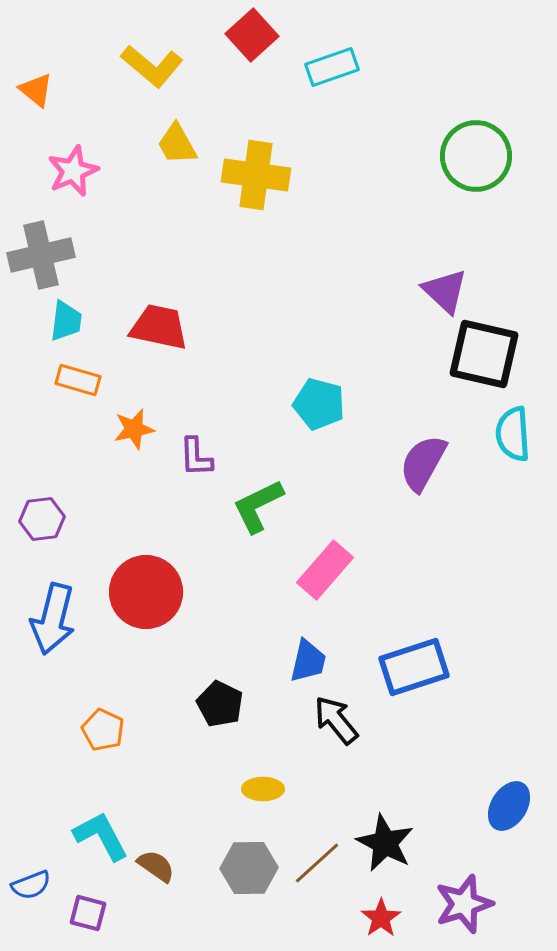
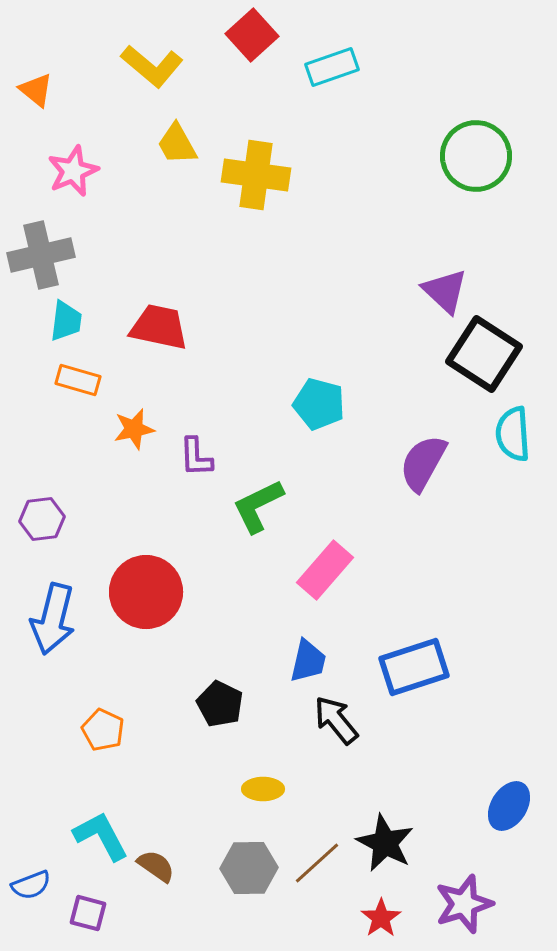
black square: rotated 20 degrees clockwise
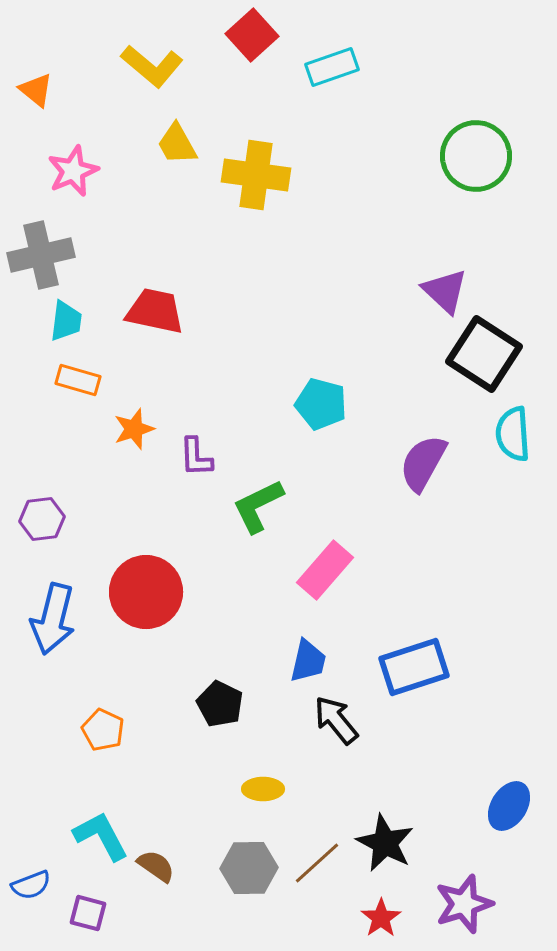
red trapezoid: moved 4 px left, 16 px up
cyan pentagon: moved 2 px right
orange star: rotated 6 degrees counterclockwise
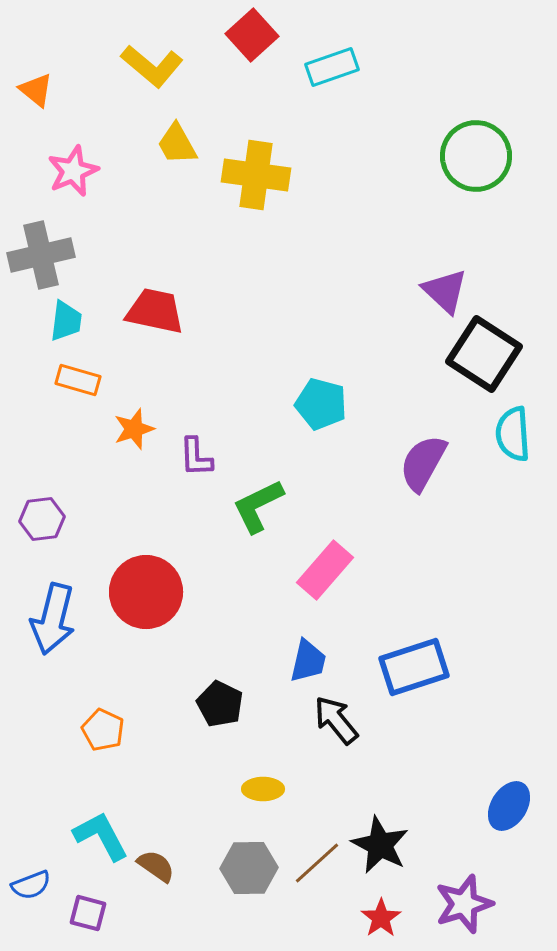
black star: moved 5 px left, 2 px down
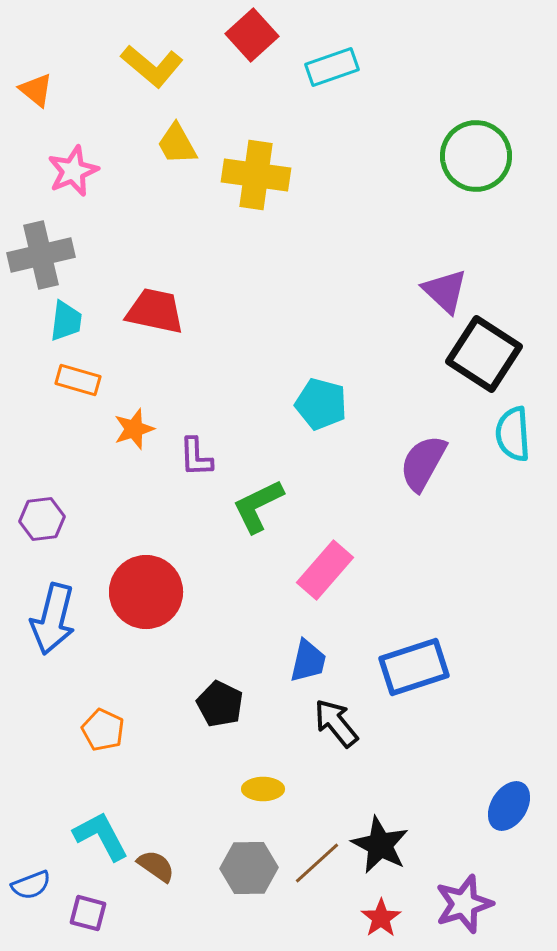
black arrow: moved 3 px down
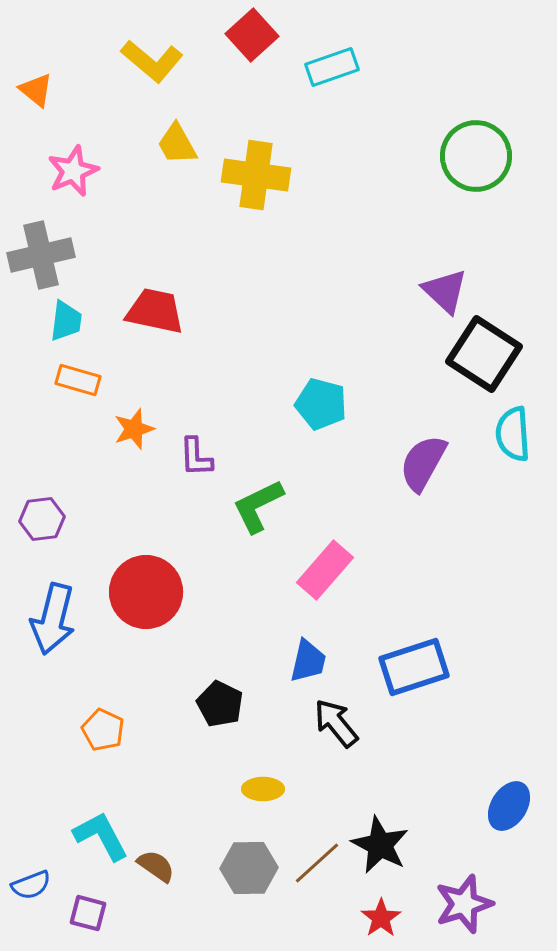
yellow L-shape: moved 5 px up
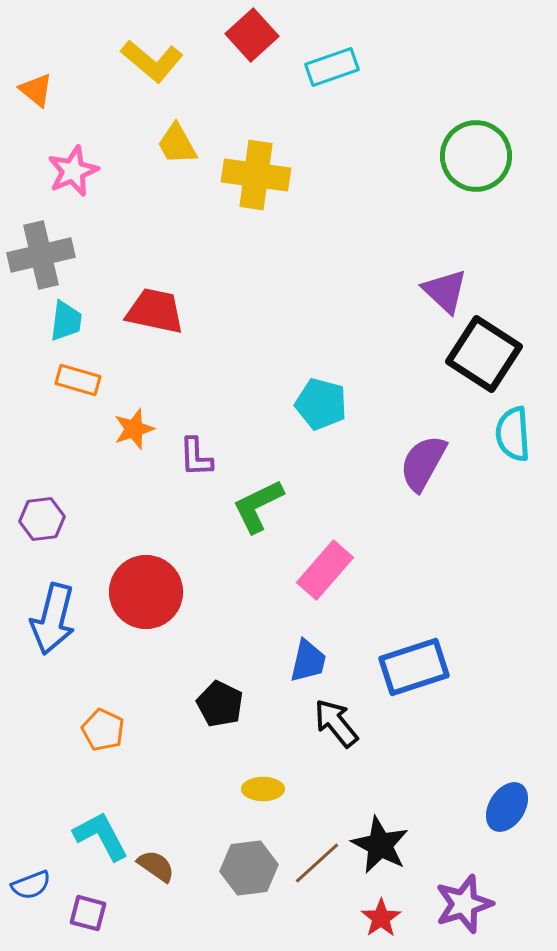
blue ellipse: moved 2 px left, 1 px down
gray hexagon: rotated 6 degrees counterclockwise
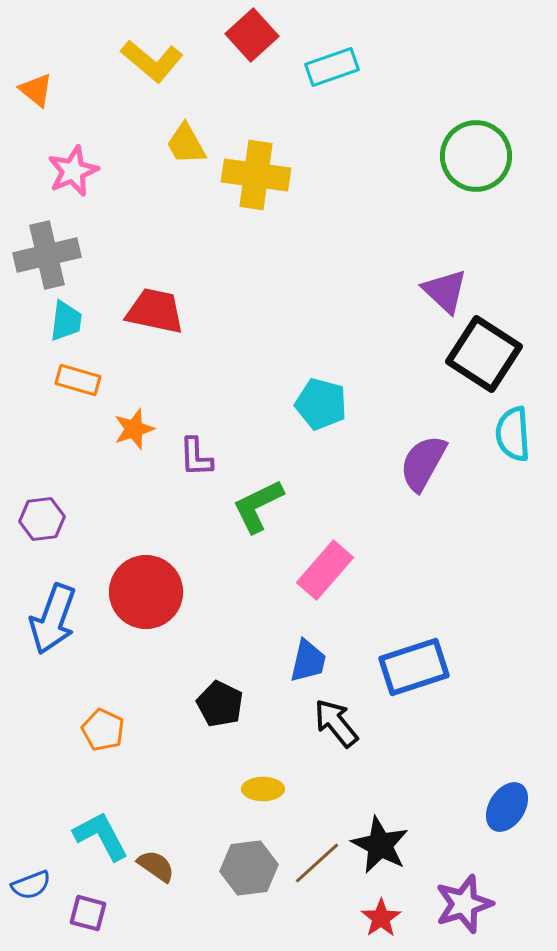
yellow trapezoid: moved 9 px right
gray cross: moved 6 px right
blue arrow: rotated 6 degrees clockwise
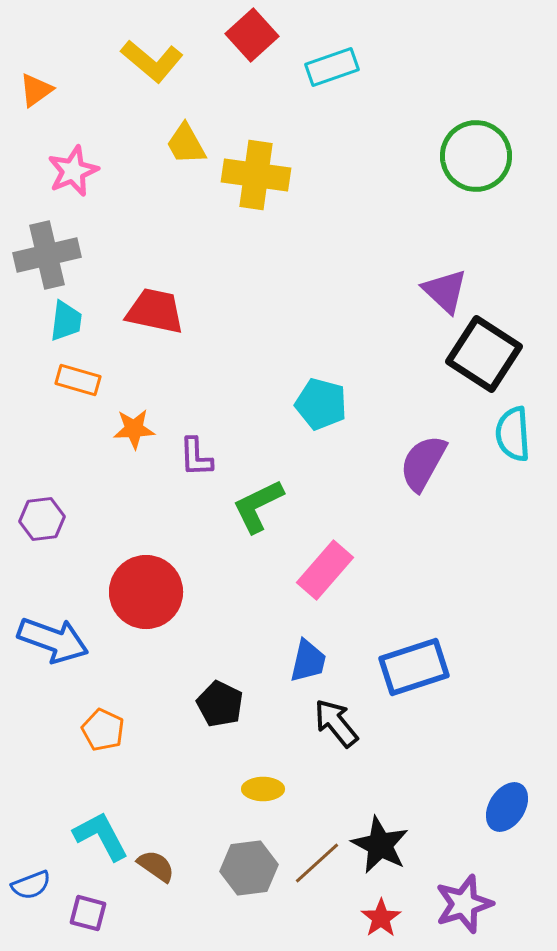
orange triangle: rotated 45 degrees clockwise
orange star: rotated 15 degrees clockwise
blue arrow: moved 21 px down; rotated 90 degrees counterclockwise
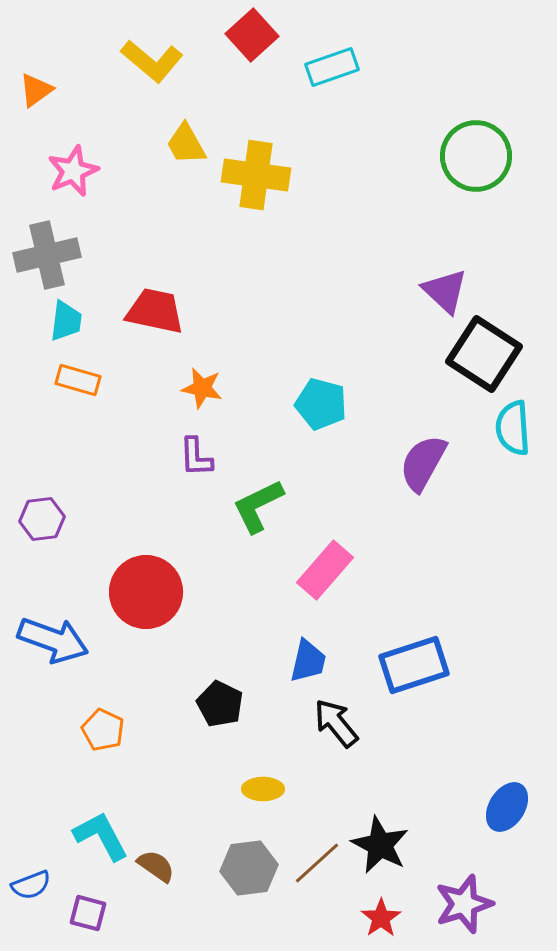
orange star: moved 68 px right, 41 px up; rotated 15 degrees clockwise
cyan semicircle: moved 6 px up
blue rectangle: moved 2 px up
